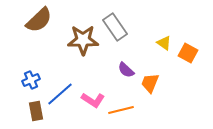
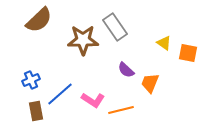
orange square: rotated 18 degrees counterclockwise
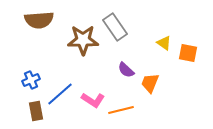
brown semicircle: rotated 40 degrees clockwise
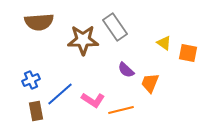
brown semicircle: moved 2 px down
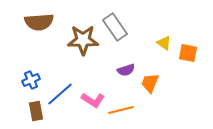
purple semicircle: rotated 60 degrees counterclockwise
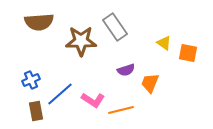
brown star: moved 2 px left, 1 px down
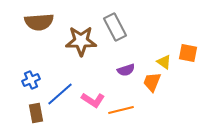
gray rectangle: rotated 8 degrees clockwise
yellow triangle: moved 19 px down
orange trapezoid: moved 2 px right, 1 px up
brown rectangle: moved 2 px down
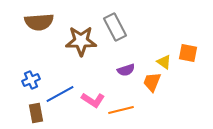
blue line: rotated 12 degrees clockwise
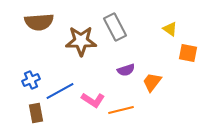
yellow triangle: moved 6 px right, 33 px up
orange trapezoid: rotated 15 degrees clockwise
blue line: moved 3 px up
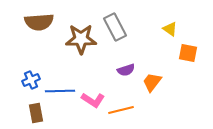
brown star: moved 2 px up
blue line: rotated 28 degrees clockwise
